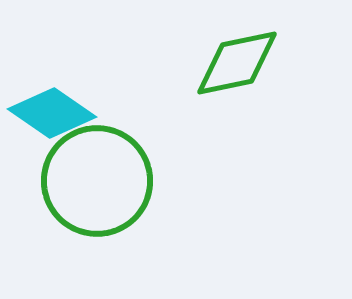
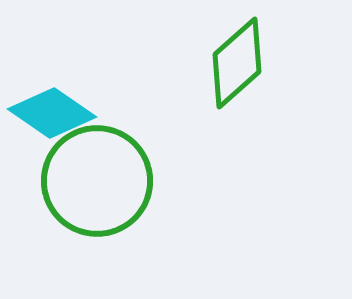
green diamond: rotated 30 degrees counterclockwise
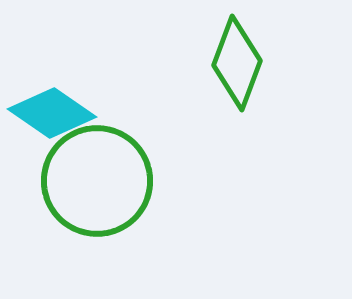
green diamond: rotated 28 degrees counterclockwise
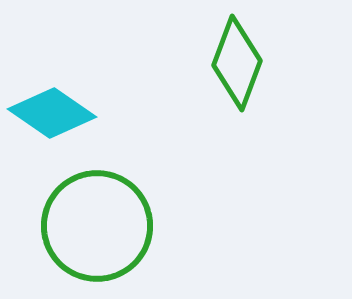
green circle: moved 45 px down
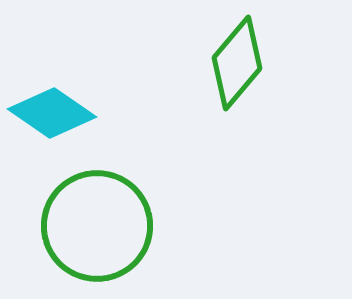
green diamond: rotated 20 degrees clockwise
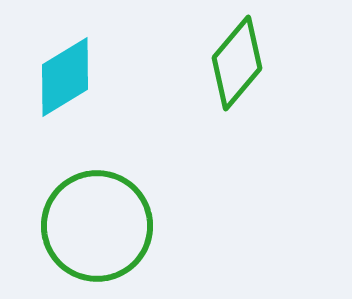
cyan diamond: moved 13 px right, 36 px up; rotated 66 degrees counterclockwise
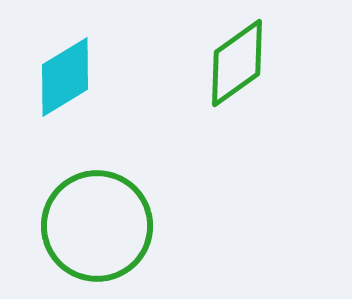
green diamond: rotated 14 degrees clockwise
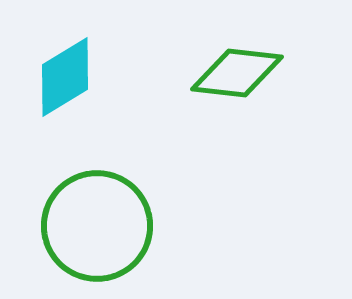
green diamond: moved 10 px down; rotated 42 degrees clockwise
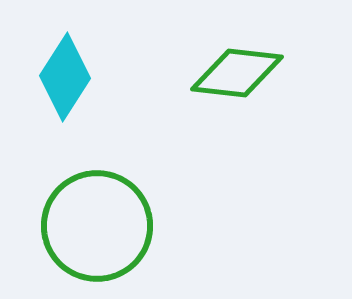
cyan diamond: rotated 26 degrees counterclockwise
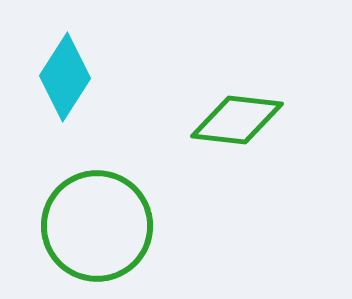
green diamond: moved 47 px down
